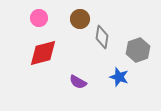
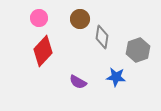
red diamond: moved 2 px up; rotated 32 degrees counterclockwise
blue star: moved 3 px left; rotated 12 degrees counterclockwise
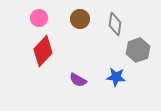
gray diamond: moved 13 px right, 13 px up
purple semicircle: moved 2 px up
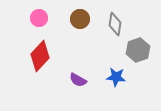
red diamond: moved 3 px left, 5 px down
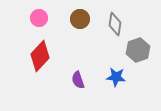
purple semicircle: rotated 42 degrees clockwise
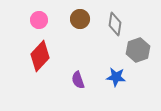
pink circle: moved 2 px down
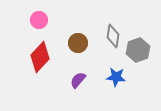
brown circle: moved 2 px left, 24 px down
gray diamond: moved 2 px left, 12 px down
red diamond: moved 1 px down
purple semicircle: rotated 60 degrees clockwise
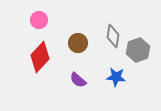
purple semicircle: rotated 90 degrees counterclockwise
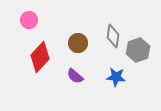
pink circle: moved 10 px left
purple semicircle: moved 3 px left, 4 px up
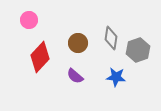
gray diamond: moved 2 px left, 2 px down
